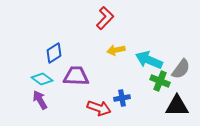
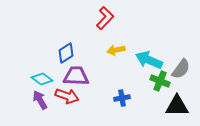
blue diamond: moved 12 px right
red arrow: moved 32 px left, 12 px up
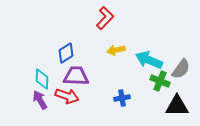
cyan diamond: rotated 55 degrees clockwise
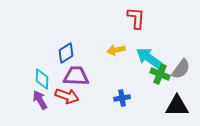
red L-shape: moved 31 px right; rotated 40 degrees counterclockwise
cyan arrow: moved 2 px up; rotated 12 degrees clockwise
green cross: moved 7 px up
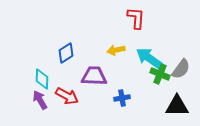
purple trapezoid: moved 18 px right
red arrow: rotated 10 degrees clockwise
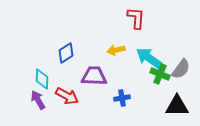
purple arrow: moved 2 px left
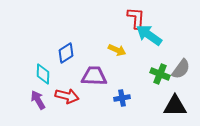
yellow arrow: moved 1 px right; rotated 144 degrees counterclockwise
cyan arrow: moved 23 px up
cyan diamond: moved 1 px right, 5 px up
red arrow: rotated 15 degrees counterclockwise
black triangle: moved 2 px left
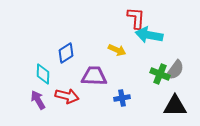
cyan arrow: rotated 24 degrees counterclockwise
gray semicircle: moved 6 px left, 1 px down
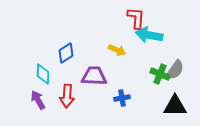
red arrow: rotated 80 degrees clockwise
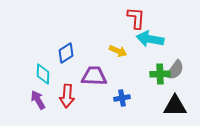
cyan arrow: moved 1 px right, 4 px down
yellow arrow: moved 1 px right, 1 px down
green cross: rotated 24 degrees counterclockwise
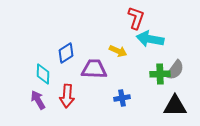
red L-shape: rotated 15 degrees clockwise
purple trapezoid: moved 7 px up
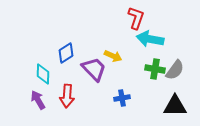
yellow arrow: moved 5 px left, 5 px down
purple trapezoid: rotated 44 degrees clockwise
green cross: moved 5 px left, 5 px up; rotated 12 degrees clockwise
